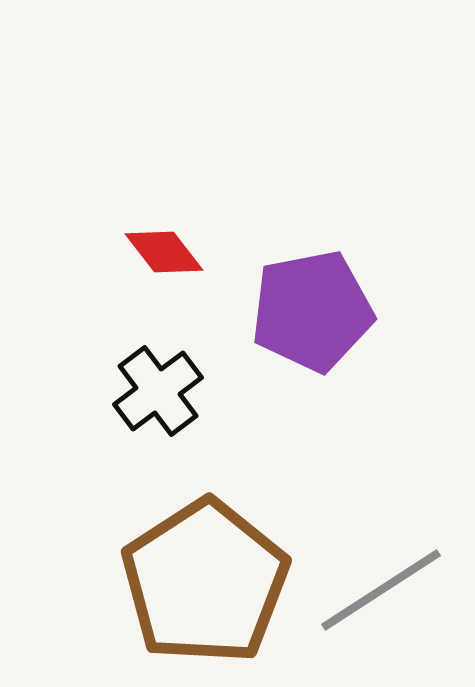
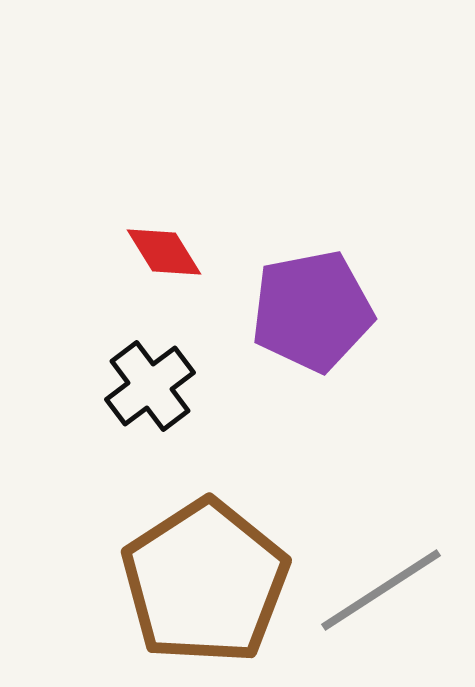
red diamond: rotated 6 degrees clockwise
black cross: moved 8 px left, 5 px up
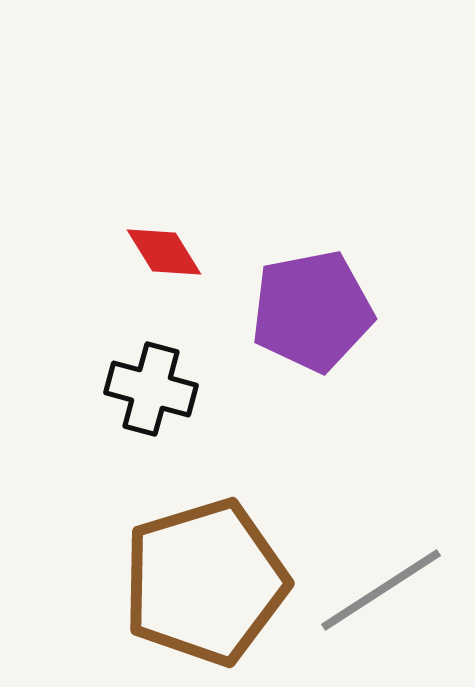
black cross: moved 1 px right, 3 px down; rotated 38 degrees counterclockwise
brown pentagon: rotated 16 degrees clockwise
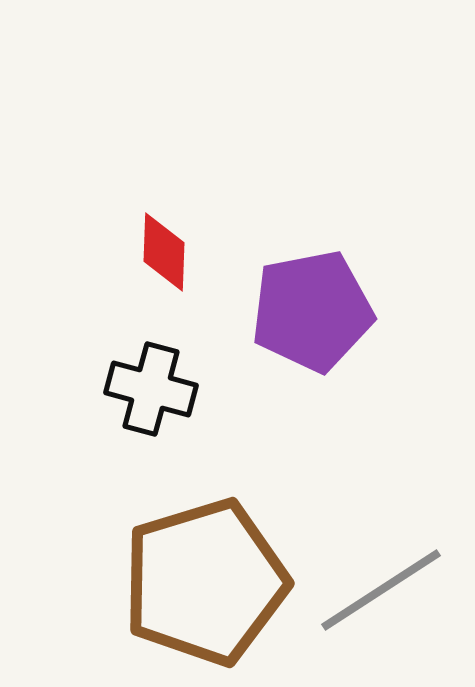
red diamond: rotated 34 degrees clockwise
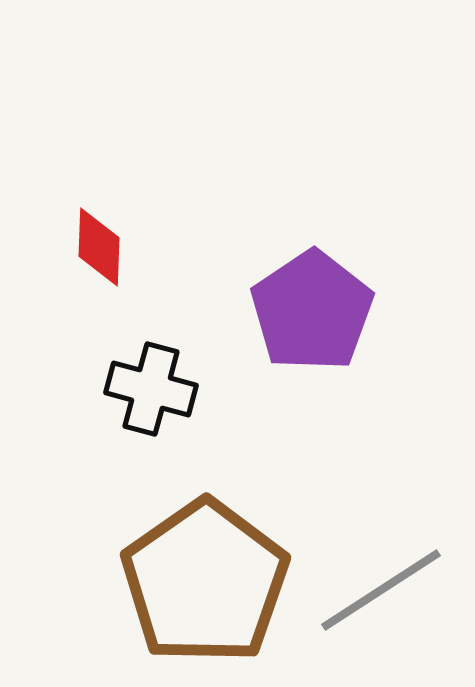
red diamond: moved 65 px left, 5 px up
purple pentagon: rotated 23 degrees counterclockwise
brown pentagon: rotated 18 degrees counterclockwise
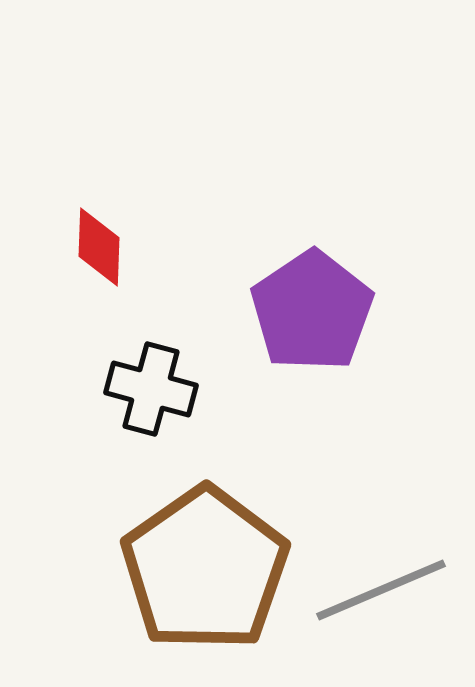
brown pentagon: moved 13 px up
gray line: rotated 10 degrees clockwise
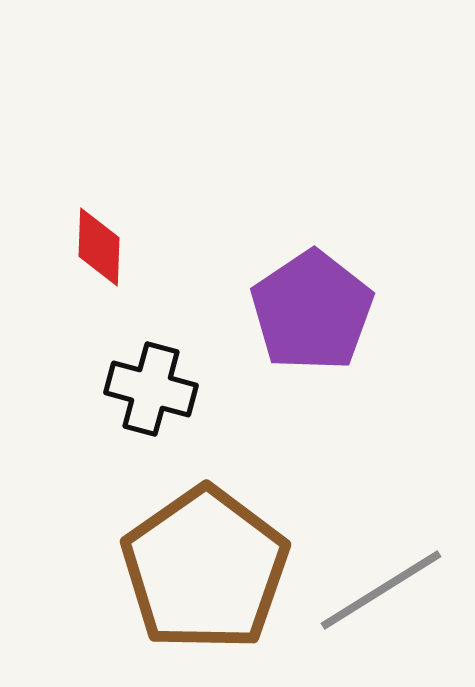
gray line: rotated 9 degrees counterclockwise
